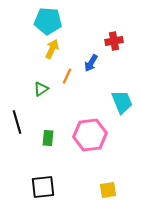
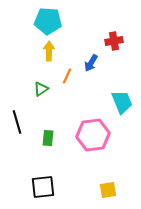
yellow arrow: moved 3 px left, 2 px down; rotated 24 degrees counterclockwise
pink hexagon: moved 3 px right
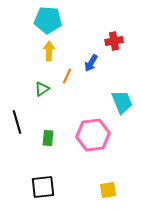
cyan pentagon: moved 1 px up
green triangle: moved 1 px right
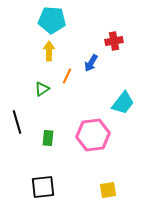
cyan pentagon: moved 4 px right
cyan trapezoid: moved 1 px right, 1 px down; rotated 60 degrees clockwise
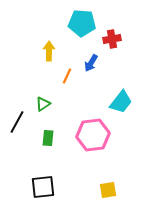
cyan pentagon: moved 30 px right, 3 px down
red cross: moved 2 px left, 2 px up
green triangle: moved 1 px right, 15 px down
cyan trapezoid: moved 2 px left, 1 px up
black line: rotated 45 degrees clockwise
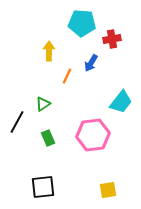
green rectangle: rotated 28 degrees counterclockwise
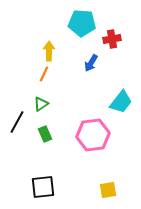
orange line: moved 23 px left, 2 px up
green triangle: moved 2 px left
green rectangle: moved 3 px left, 4 px up
